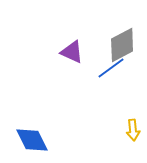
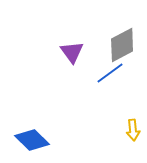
purple triangle: rotated 30 degrees clockwise
blue line: moved 1 px left, 5 px down
blue diamond: rotated 20 degrees counterclockwise
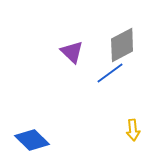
purple triangle: rotated 10 degrees counterclockwise
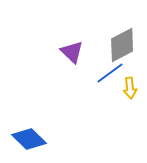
yellow arrow: moved 3 px left, 42 px up
blue diamond: moved 3 px left, 1 px up
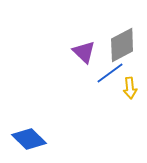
purple triangle: moved 12 px right
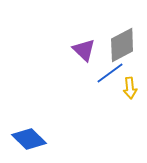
purple triangle: moved 2 px up
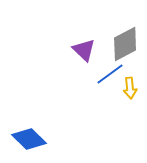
gray diamond: moved 3 px right, 1 px up
blue line: moved 1 px down
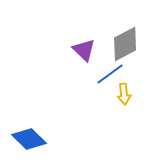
yellow arrow: moved 6 px left, 6 px down
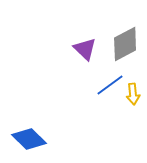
purple triangle: moved 1 px right, 1 px up
blue line: moved 11 px down
yellow arrow: moved 9 px right
